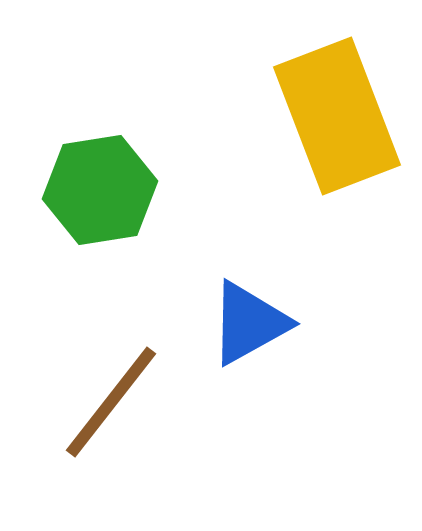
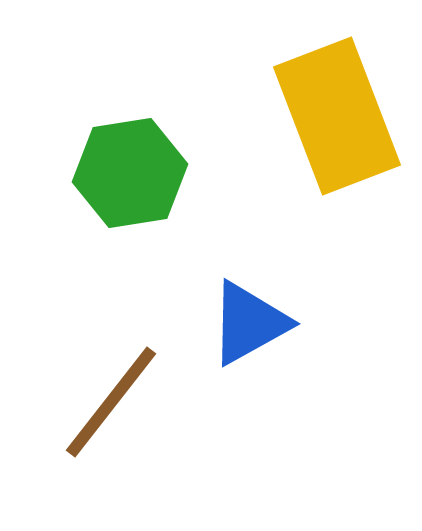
green hexagon: moved 30 px right, 17 px up
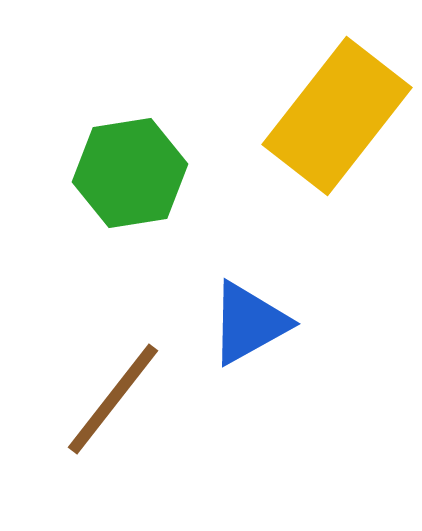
yellow rectangle: rotated 59 degrees clockwise
brown line: moved 2 px right, 3 px up
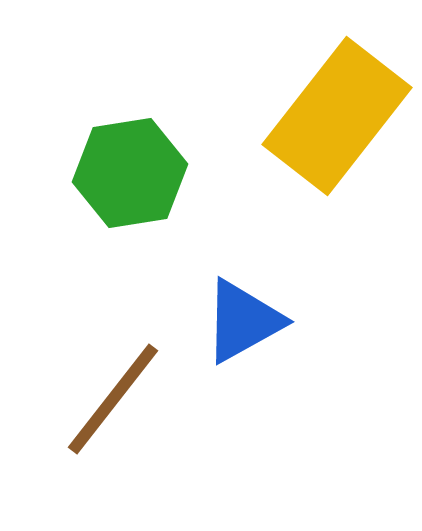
blue triangle: moved 6 px left, 2 px up
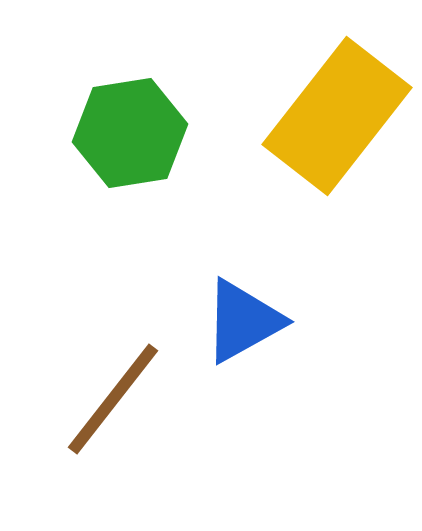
green hexagon: moved 40 px up
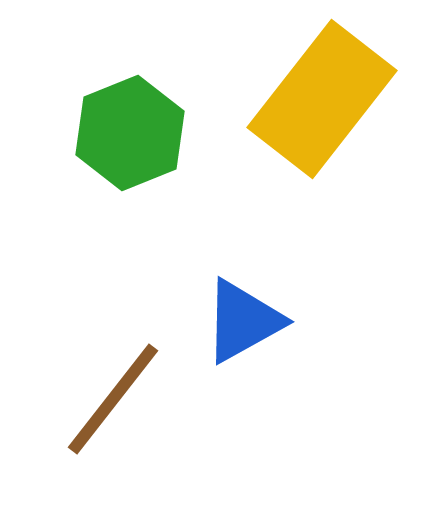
yellow rectangle: moved 15 px left, 17 px up
green hexagon: rotated 13 degrees counterclockwise
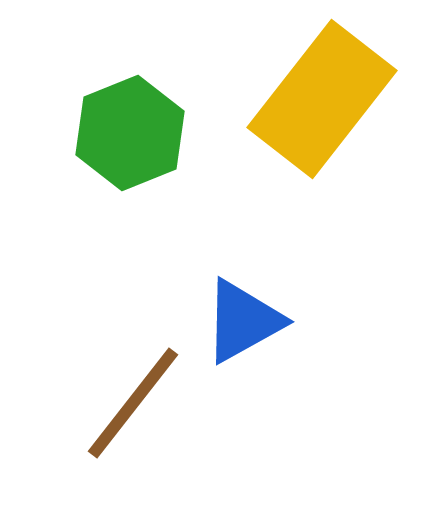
brown line: moved 20 px right, 4 px down
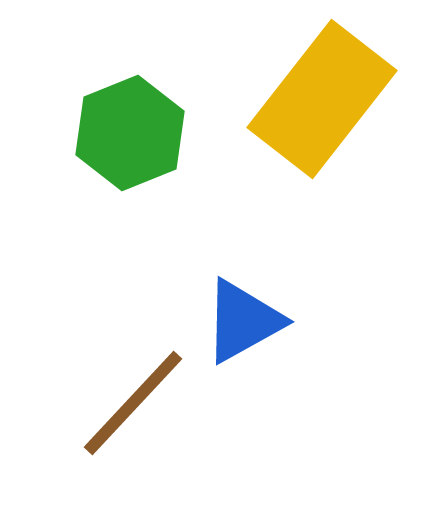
brown line: rotated 5 degrees clockwise
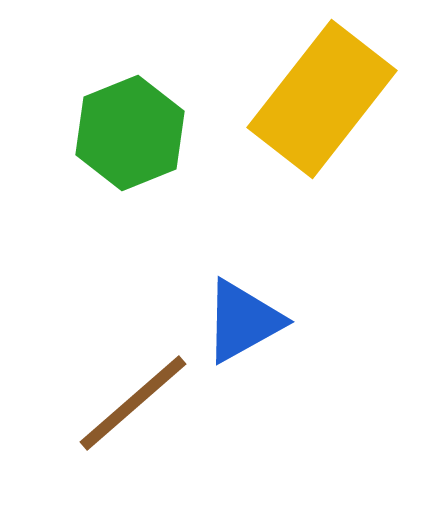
brown line: rotated 6 degrees clockwise
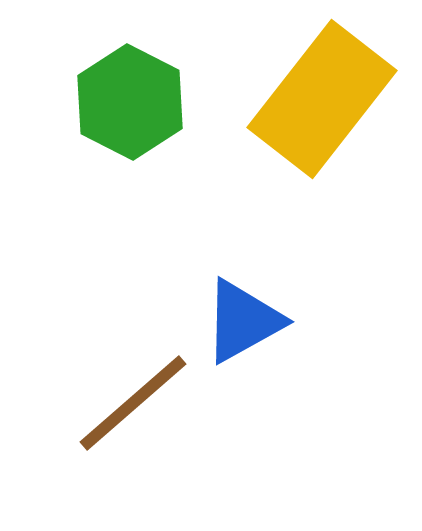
green hexagon: moved 31 px up; rotated 11 degrees counterclockwise
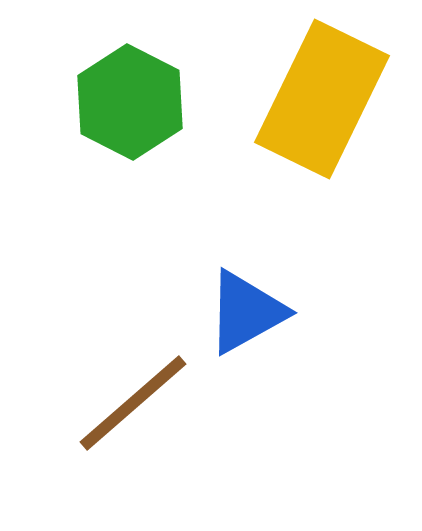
yellow rectangle: rotated 12 degrees counterclockwise
blue triangle: moved 3 px right, 9 px up
